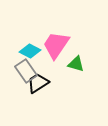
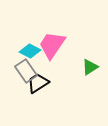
pink trapezoid: moved 4 px left
green triangle: moved 14 px right, 3 px down; rotated 48 degrees counterclockwise
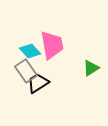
pink trapezoid: rotated 136 degrees clockwise
cyan diamond: rotated 20 degrees clockwise
green triangle: moved 1 px right, 1 px down
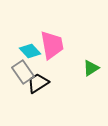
gray rectangle: moved 3 px left, 1 px down
